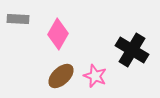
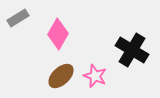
gray rectangle: moved 1 px up; rotated 35 degrees counterclockwise
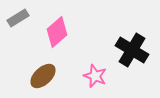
pink diamond: moved 1 px left, 2 px up; rotated 20 degrees clockwise
brown ellipse: moved 18 px left
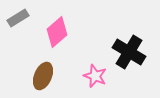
black cross: moved 3 px left, 2 px down
brown ellipse: rotated 24 degrees counterclockwise
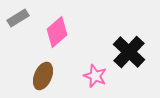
black cross: rotated 12 degrees clockwise
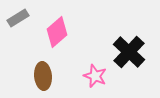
brown ellipse: rotated 28 degrees counterclockwise
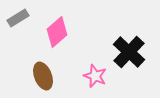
brown ellipse: rotated 16 degrees counterclockwise
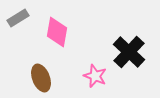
pink diamond: rotated 40 degrees counterclockwise
brown ellipse: moved 2 px left, 2 px down
